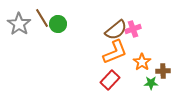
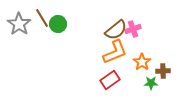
red rectangle: rotated 12 degrees clockwise
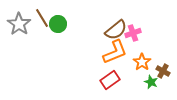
pink cross: moved 4 px down
brown cross: rotated 32 degrees clockwise
green star: moved 1 px up; rotated 24 degrees clockwise
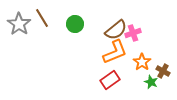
green circle: moved 17 px right
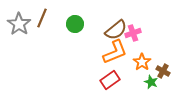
brown line: rotated 54 degrees clockwise
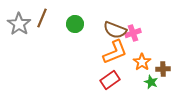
brown semicircle: moved 1 px left; rotated 60 degrees clockwise
brown cross: moved 2 px up; rotated 32 degrees counterclockwise
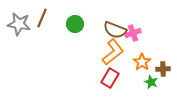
gray star: rotated 25 degrees counterclockwise
orange L-shape: moved 2 px left; rotated 16 degrees counterclockwise
red rectangle: moved 2 px up; rotated 24 degrees counterclockwise
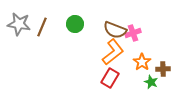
brown line: moved 9 px down
